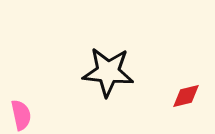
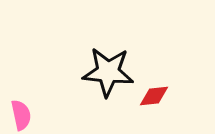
red diamond: moved 32 px left; rotated 8 degrees clockwise
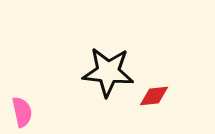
pink semicircle: moved 1 px right, 3 px up
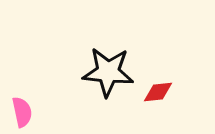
red diamond: moved 4 px right, 4 px up
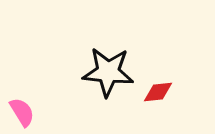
pink semicircle: rotated 20 degrees counterclockwise
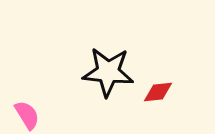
pink semicircle: moved 5 px right, 3 px down
